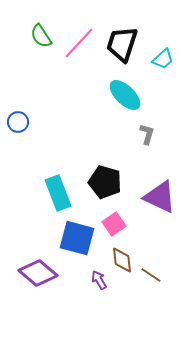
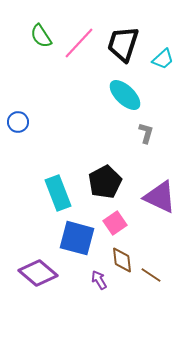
black trapezoid: moved 1 px right
gray L-shape: moved 1 px left, 1 px up
black pentagon: rotated 28 degrees clockwise
pink square: moved 1 px right, 1 px up
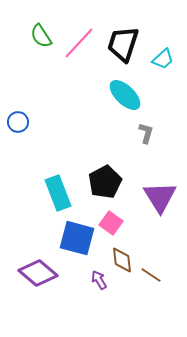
purple triangle: rotated 33 degrees clockwise
pink square: moved 4 px left; rotated 20 degrees counterclockwise
